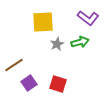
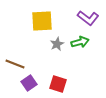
yellow square: moved 1 px left, 1 px up
brown line: moved 1 px right, 1 px up; rotated 54 degrees clockwise
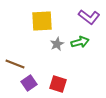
purple L-shape: moved 1 px right, 1 px up
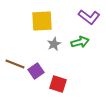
gray star: moved 3 px left
purple square: moved 7 px right, 12 px up
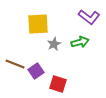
yellow square: moved 4 px left, 3 px down
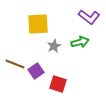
gray star: moved 2 px down
